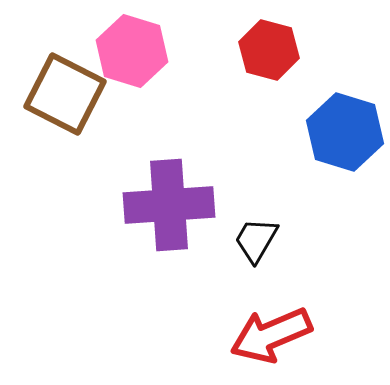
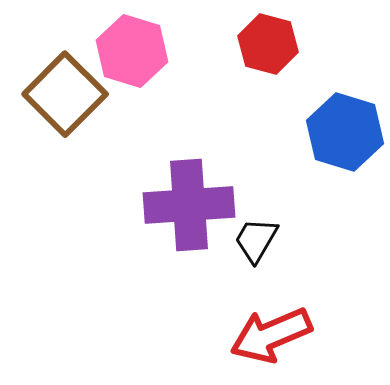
red hexagon: moved 1 px left, 6 px up
brown square: rotated 18 degrees clockwise
purple cross: moved 20 px right
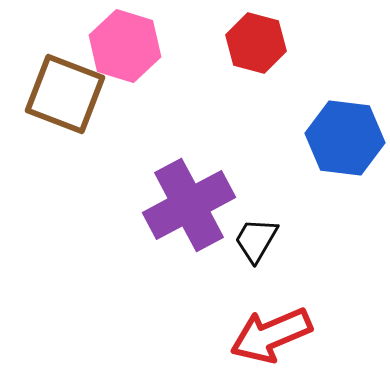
red hexagon: moved 12 px left, 1 px up
pink hexagon: moved 7 px left, 5 px up
brown square: rotated 24 degrees counterclockwise
blue hexagon: moved 6 px down; rotated 10 degrees counterclockwise
purple cross: rotated 24 degrees counterclockwise
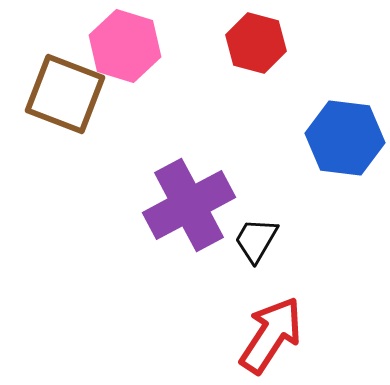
red arrow: rotated 146 degrees clockwise
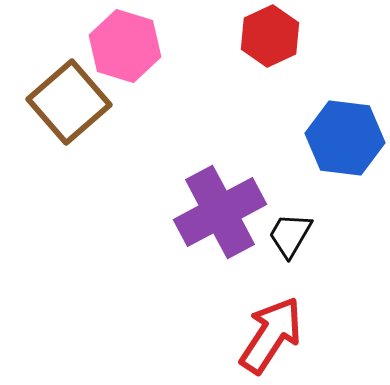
red hexagon: moved 14 px right, 7 px up; rotated 20 degrees clockwise
brown square: moved 4 px right, 8 px down; rotated 28 degrees clockwise
purple cross: moved 31 px right, 7 px down
black trapezoid: moved 34 px right, 5 px up
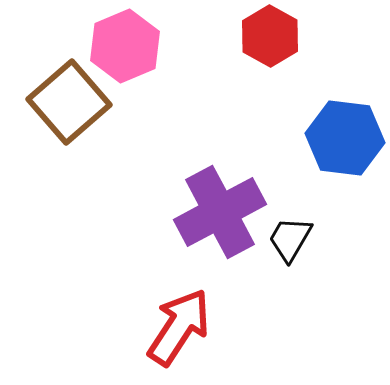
red hexagon: rotated 6 degrees counterclockwise
pink hexagon: rotated 20 degrees clockwise
black trapezoid: moved 4 px down
red arrow: moved 92 px left, 8 px up
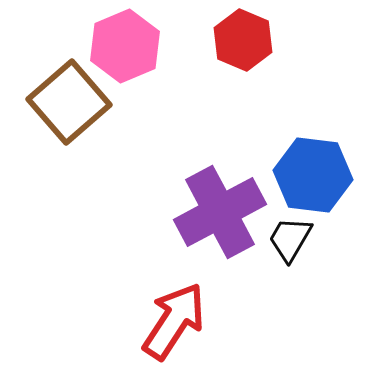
red hexagon: moved 27 px left, 4 px down; rotated 6 degrees counterclockwise
blue hexagon: moved 32 px left, 37 px down
red arrow: moved 5 px left, 6 px up
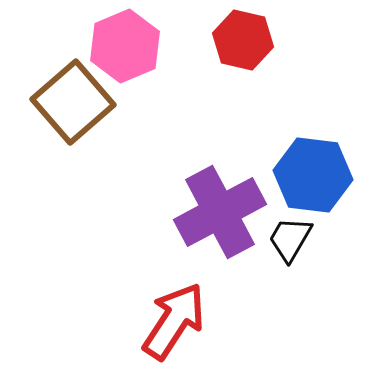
red hexagon: rotated 10 degrees counterclockwise
brown square: moved 4 px right
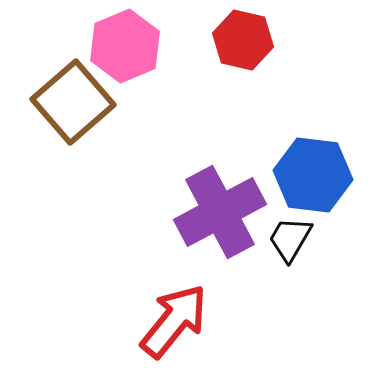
red arrow: rotated 6 degrees clockwise
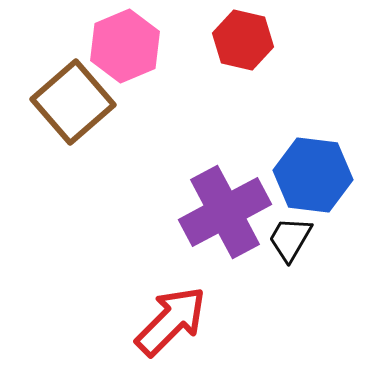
purple cross: moved 5 px right
red arrow: moved 3 px left; rotated 6 degrees clockwise
